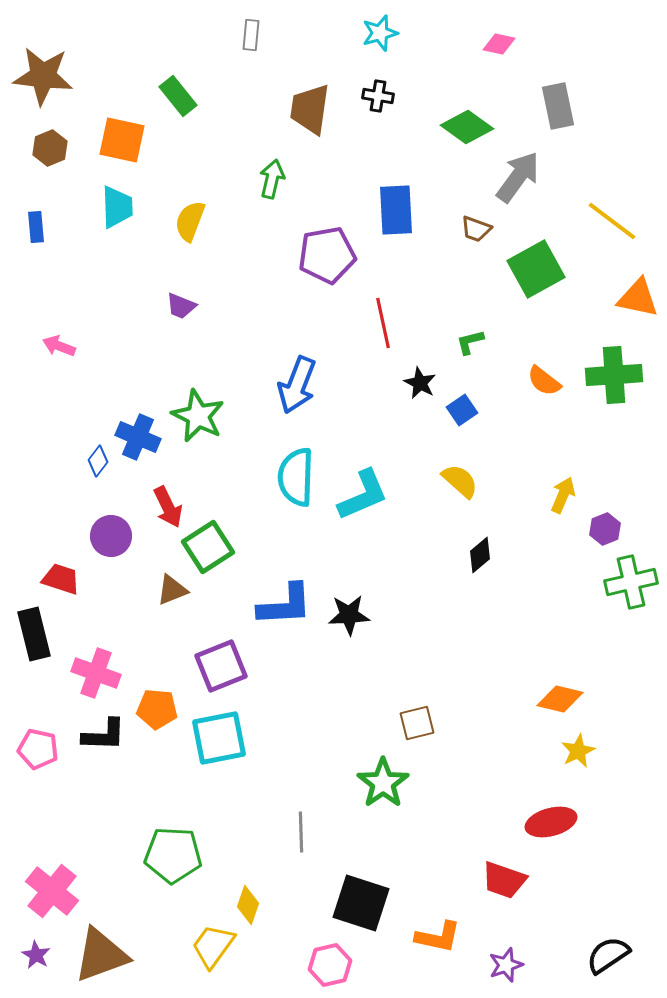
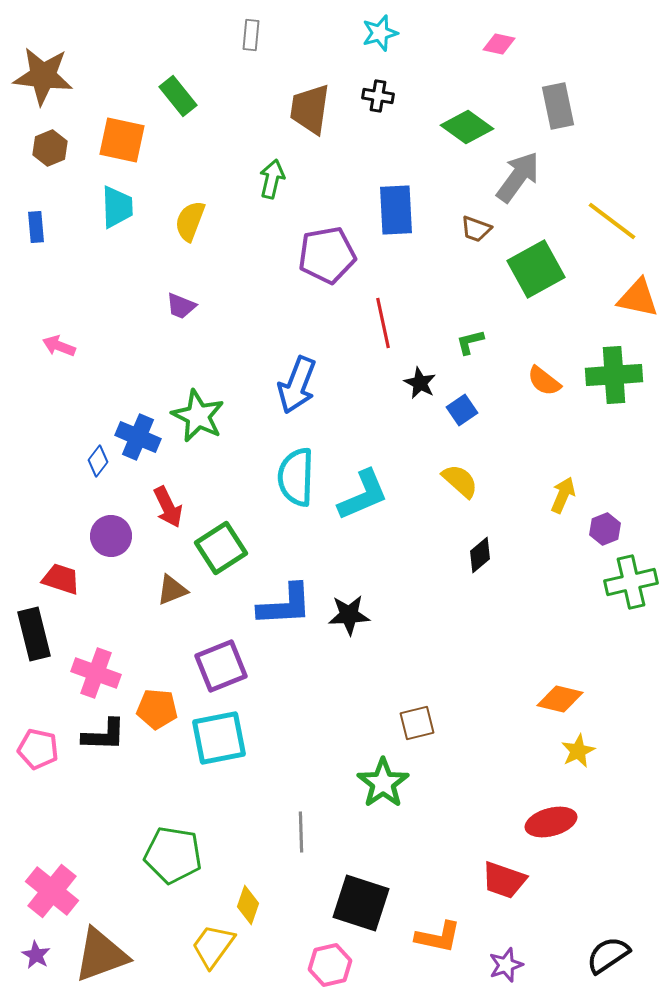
green square at (208, 547): moved 13 px right, 1 px down
green pentagon at (173, 855): rotated 6 degrees clockwise
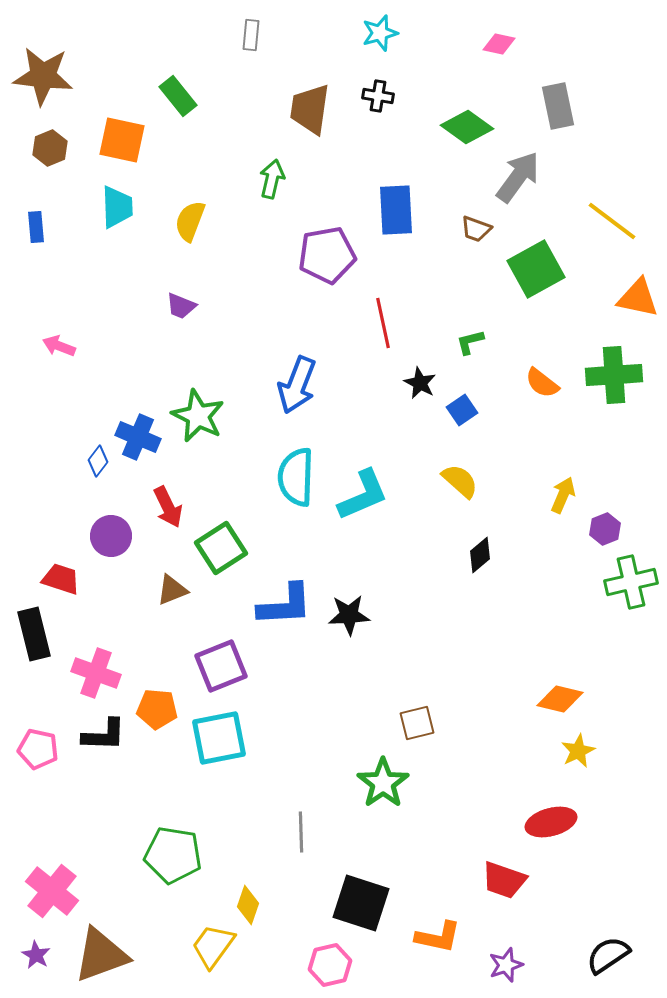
orange semicircle at (544, 381): moved 2 px left, 2 px down
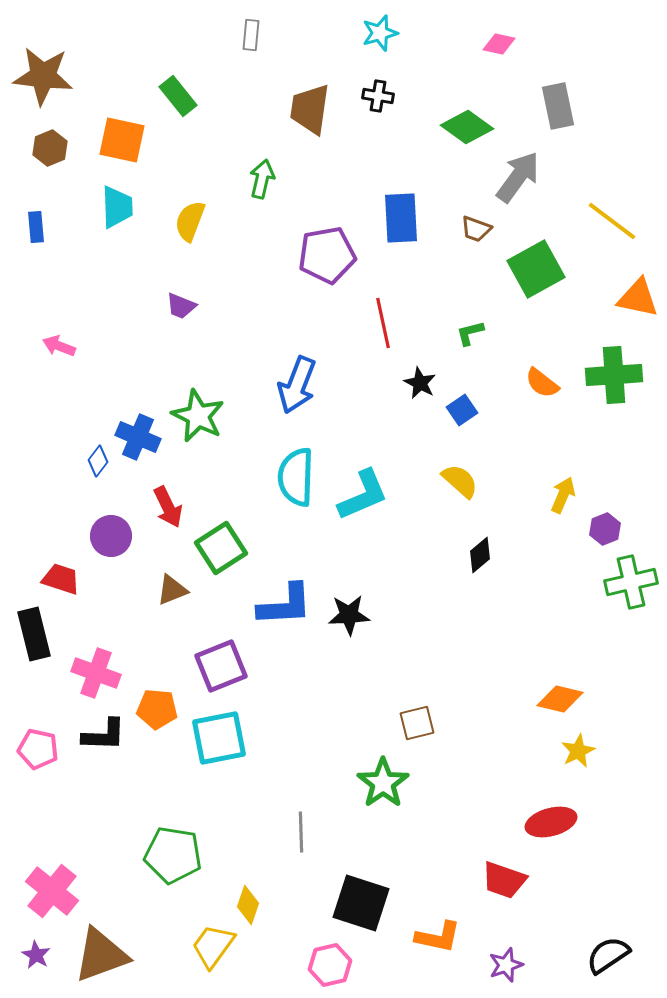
green arrow at (272, 179): moved 10 px left
blue rectangle at (396, 210): moved 5 px right, 8 px down
green L-shape at (470, 342): moved 9 px up
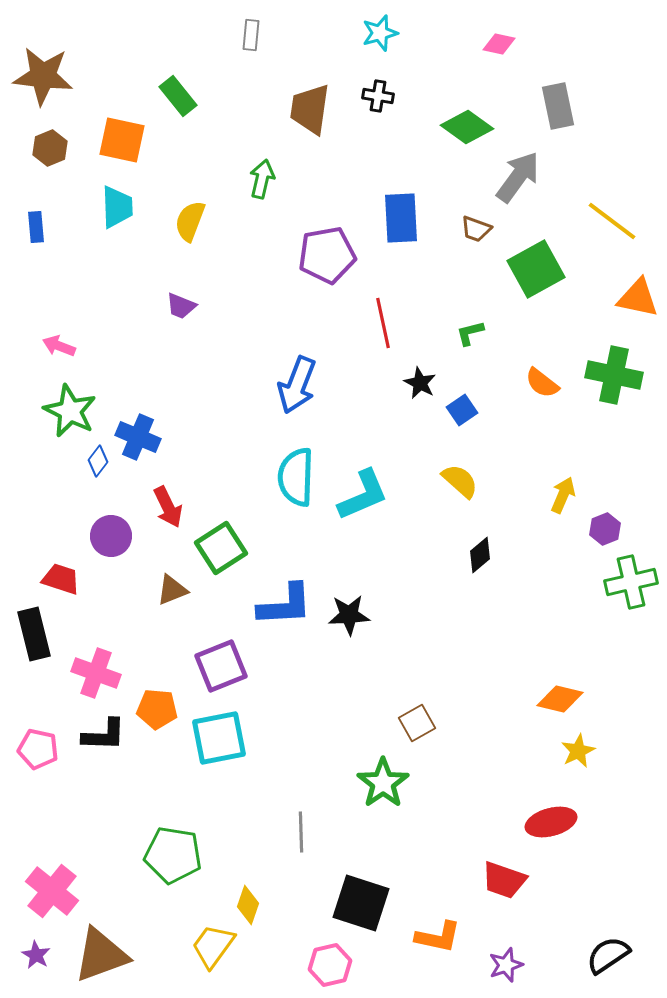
green cross at (614, 375): rotated 16 degrees clockwise
green star at (198, 416): moved 128 px left, 5 px up
brown square at (417, 723): rotated 15 degrees counterclockwise
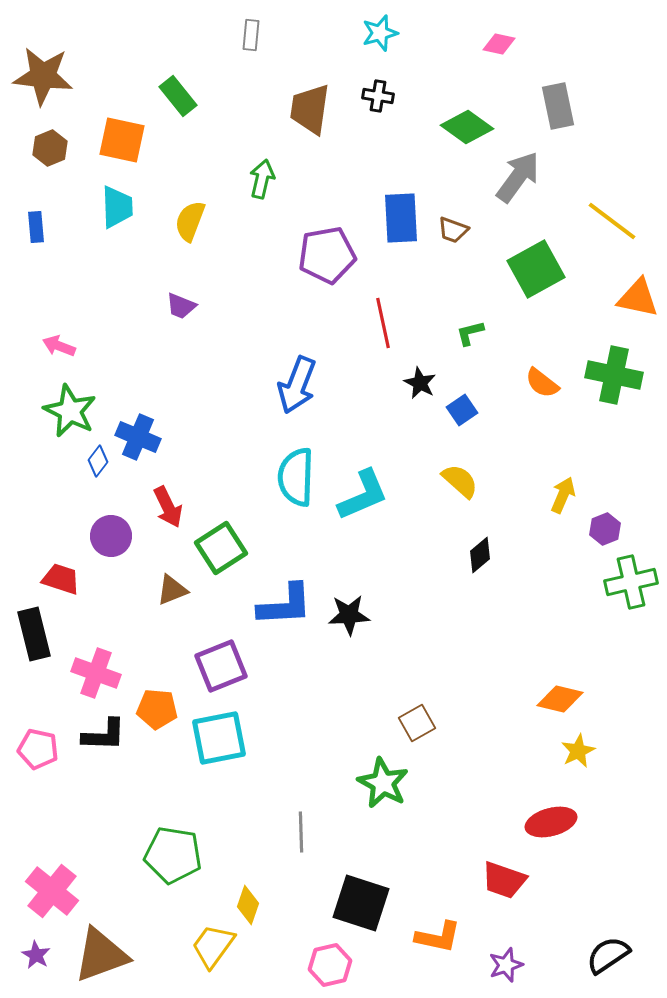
brown trapezoid at (476, 229): moved 23 px left, 1 px down
green star at (383, 783): rotated 9 degrees counterclockwise
